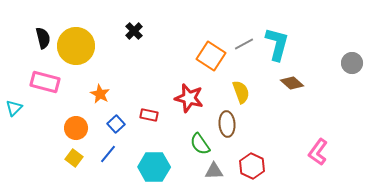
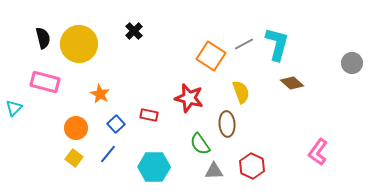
yellow circle: moved 3 px right, 2 px up
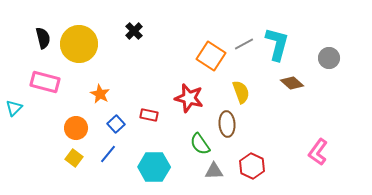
gray circle: moved 23 px left, 5 px up
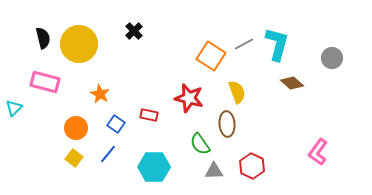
gray circle: moved 3 px right
yellow semicircle: moved 4 px left
blue square: rotated 12 degrees counterclockwise
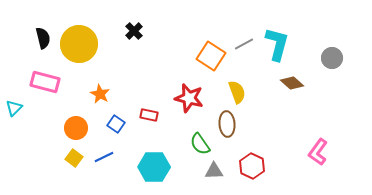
blue line: moved 4 px left, 3 px down; rotated 24 degrees clockwise
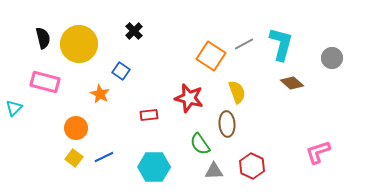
cyan L-shape: moved 4 px right
red rectangle: rotated 18 degrees counterclockwise
blue square: moved 5 px right, 53 px up
pink L-shape: rotated 36 degrees clockwise
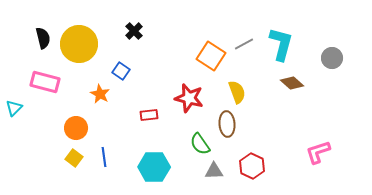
blue line: rotated 72 degrees counterclockwise
